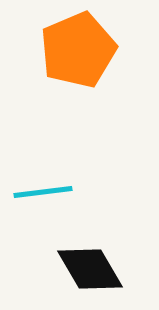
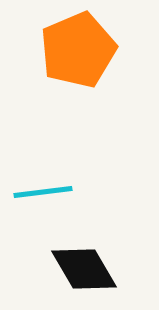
black diamond: moved 6 px left
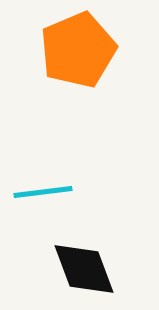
black diamond: rotated 10 degrees clockwise
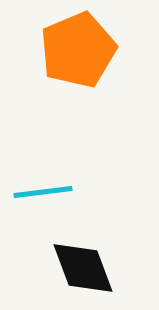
black diamond: moved 1 px left, 1 px up
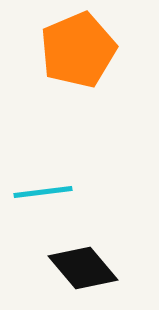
black diamond: rotated 20 degrees counterclockwise
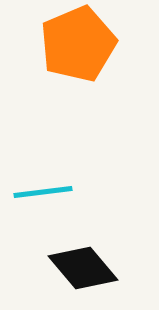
orange pentagon: moved 6 px up
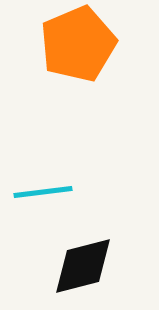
black diamond: moved 2 px up; rotated 64 degrees counterclockwise
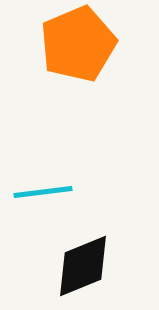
black diamond: rotated 8 degrees counterclockwise
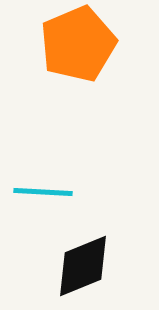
cyan line: rotated 10 degrees clockwise
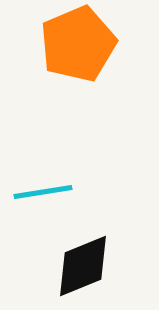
cyan line: rotated 12 degrees counterclockwise
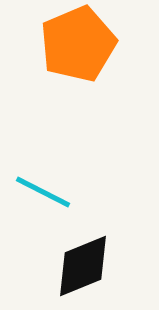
cyan line: rotated 36 degrees clockwise
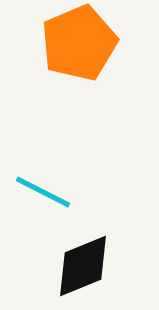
orange pentagon: moved 1 px right, 1 px up
